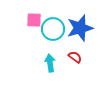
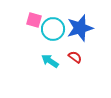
pink square: rotated 14 degrees clockwise
cyan arrow: moved 2 px up; rotated 48 degrees counterclockwise
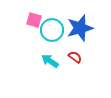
cyan circle: moved 1 px left, 1 px down
